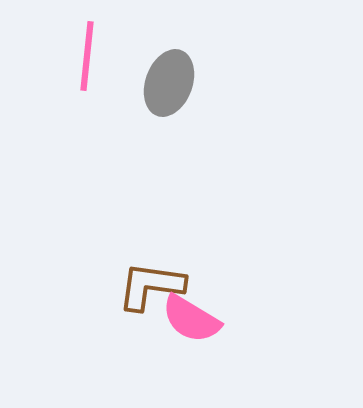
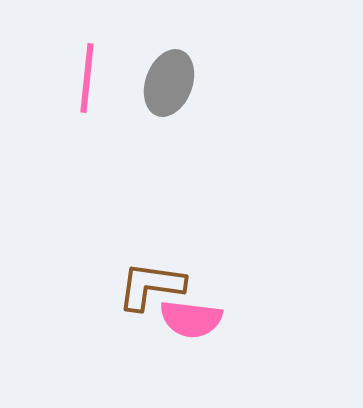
pink line: moved 22 px down
pink semicircle: rotated 24 degrees counterclockwise
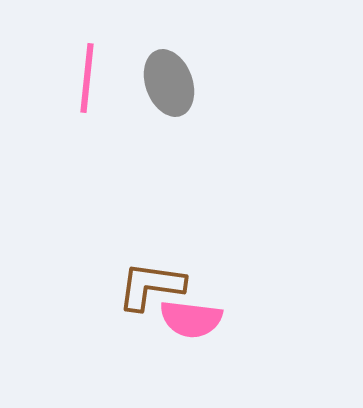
gray ellipse: rotated 40 degrees counterclockwise
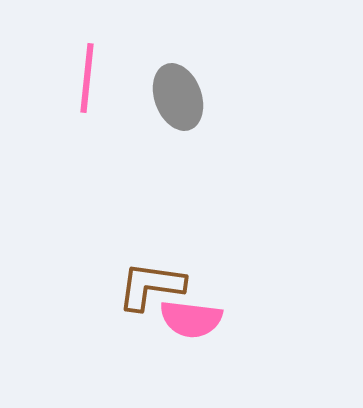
gray ellipse: moved 9 px right, 14 px down
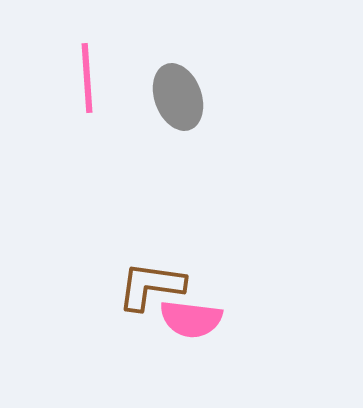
pink line: rotated 10 degrees counterclockwise
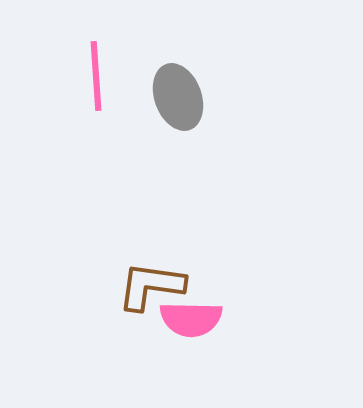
pink line: moved 9 px right, 2 px up
pink semicircle: rotated 6 degrees counterclockwise
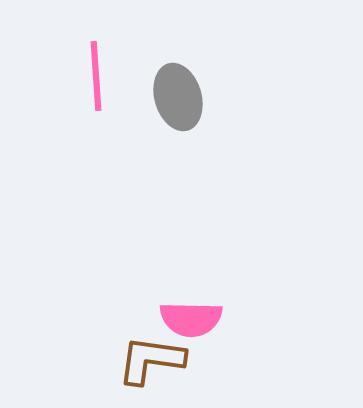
gray ellipse: rotated 4 degrees clockwise
brown L-shape: moved 74 px down
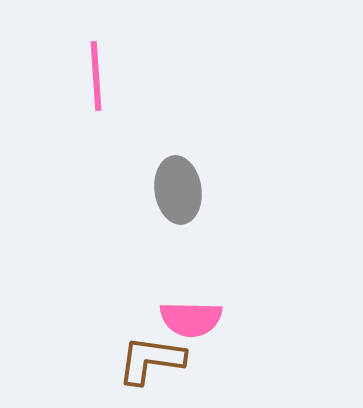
gray ellipse: moved 93 px down; rotated 8 degrees clockwise
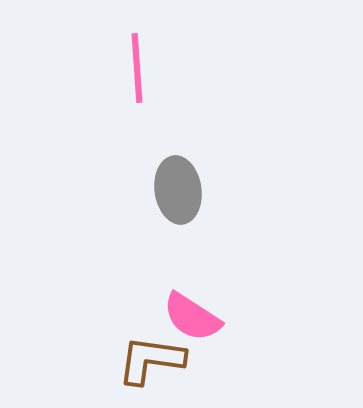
pink line: moved 41 px right, 8 px up
pink semicircle: moved 1 px right, 2 px up; rotated 32 degrees clockwise
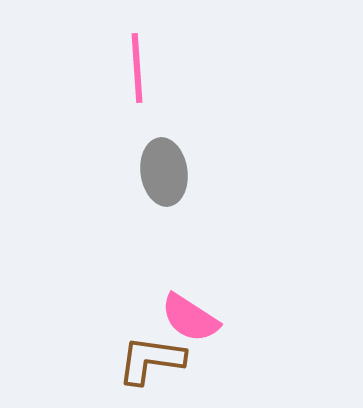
gray ellipse: moved 14 px left, 18 px up
pink semicircle: moved 2 px left, 1 px down
